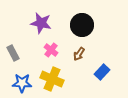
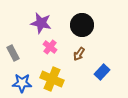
pink cross: moved 1 px left, 3 px up
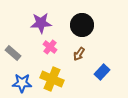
purple star: rotated 15 degrees counterclockwise
gray rectangle: rotated 21 degrees counterclockwise
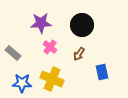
blue rectangle: rotated 56 degrees counterclockwise
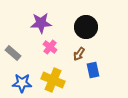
black circle: moved 4 px right, 2 px down
blue rectangle: moved 9 px left, 2 px up
yellow cross: moved 1 px right, 1 px down
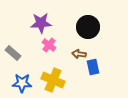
black circle: moved 2 px right
pink cross: moved 1 px left, 2 px up
brown arrow: rotated 64 degrees clockwise
blue rectangle: moved 3 px up
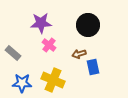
black circle: moved 2 px up
brown arrow: rotated 24 degrees counterclockwise
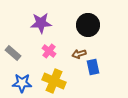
pink cross: moved 6 px down
yellow cross: moved 1 px right, 1 px down
